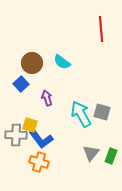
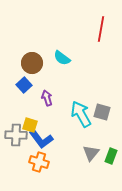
red line: rotated 15 degrees clockwise
cyan semicircle: moved 4 px up
blue square: moved 3 px right, 1 px down
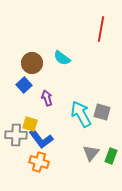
yellow square: moved 1 px up
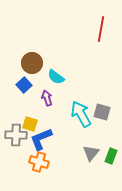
cyan semicircle: moved 6 px left, 19 px down
blue L-shape: rotated 105 degrees clockwise
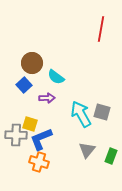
purple arrow: rotated 105 degrees clockwise
gray triangle: moved 4 px left, 3 px up
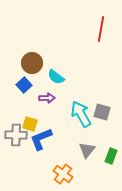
orange cross: moved 24 px right, 12 px down; rotated 18 degrees clockwise
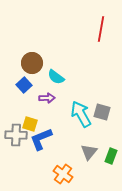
gray triangle: moved 2 px right, 2 px down
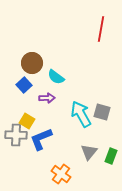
yellow square: moved 3 px left, 3 px up; rotated 14 degrees clockwise
orange cross: moved 2 px left
